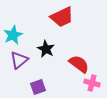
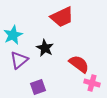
black star: moved 1 px left, 1 px up
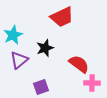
black star: rotated 24 degrees clockwise
pink cross: rotated 14 degrees counterclockwise
purple square: moved 3 px right
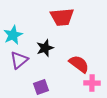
red trapezoid: rotated 20 degrees clockwise
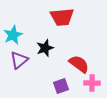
purple square: moved 20 px right, 1 px up
